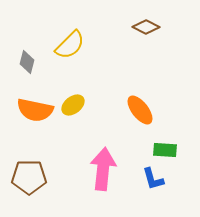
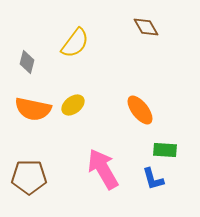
brown diamond: rotated 32 degrees clockwise
yellow semicircle: moved 5 px right, 2 px up; rotated 8 degrees counterclockwise
orange semicircle: moved 2 px left, 1 px up
pink arrow: rotated 36 degrees counterclockwise
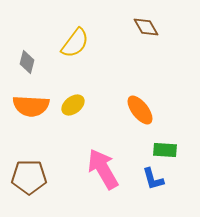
orange semicircle: moved 2 px left, 3 px up; rotated 9 degrees counterclockwise
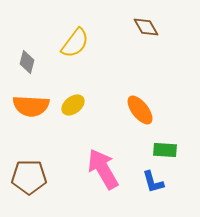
blue L-shape: moved 3 px down
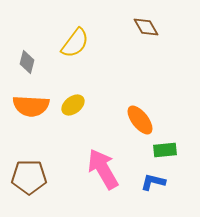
orange ellipse: moved 10 px down
green rectangle: rotated 10 degrees counterclockwise
blue L-shape: rotated 120 degrees clockwise
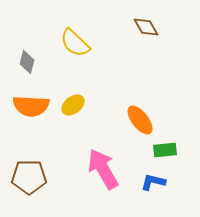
yellow semicircle: rotated 96 degrees clockwise
